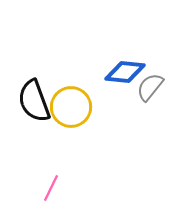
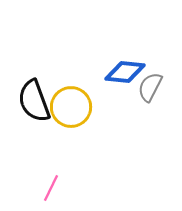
gray semicircle: rotated 12 degrees counterclockwise
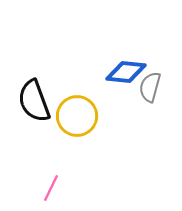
blue diamond: moved 1 px right
gray semicircle: rotated 12 degrees counterclockwise
yellow circle: moved 6 px right, 9 px down
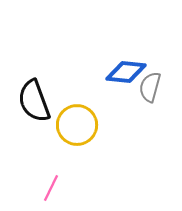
yellow circle: moved 9 px down
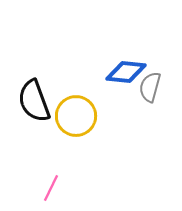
yellow circle: moved 1 px left, 9 px up
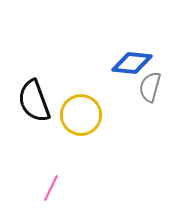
blue diamond: moved 6 px right, 9 px up
yellow circle: moved 5 px right, 1 px up
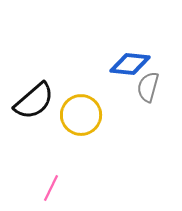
blue diamond: moved 2 px left, 1 px down
gray semicircle: moved 2 px left
black semicircle: rotated 111 degrees counterclockwise
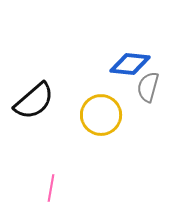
yellow circle: moved 20 px right
pink line: rotated 16 degrees counterclockwise
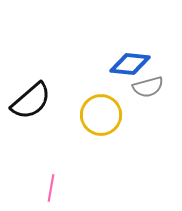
gray semicircle: rotated 120 degrees counterclockwise
black semicircle: moved 3 px left
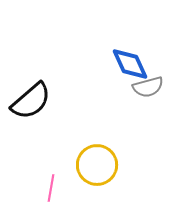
blue diamond: rotated 60 degrees clockwise
yellow circle: moved 4 px left, 50 px down
